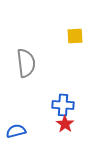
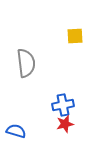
blue cross: rotated 15 degrees counterclockwise
red star: rotated 24 degrees clockwise
blue semicircle: rotated 30 degrees clockwise
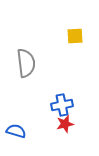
blue cross: moved 1 px left
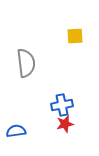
blue semicircle: rotated 24 degrees counterclockwise
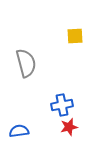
gray semicircle: rotated 8 degrees counterclockwise
red star: moved 4 px right, 3 px down
blue semicircle: moved 3 px right
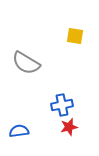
yellow square: rotated 12 degrees clockwise
gray semicircle: rotated 136 degrees clockwise
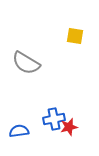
blue cross: moved 8 px left, 14 px down
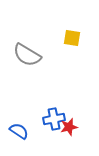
yellow square: moved 3 px left, 2 px down
gray semicircle: moved 1 px right, 8 px up
blue semicircle: rotated 42 degrees clockwise
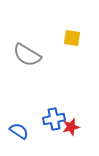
red star: moved 2 px right
